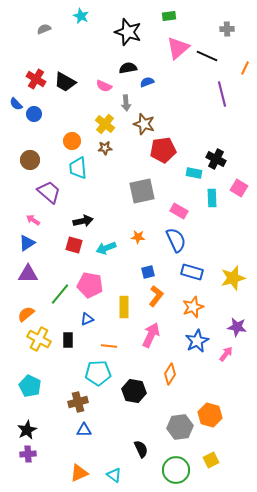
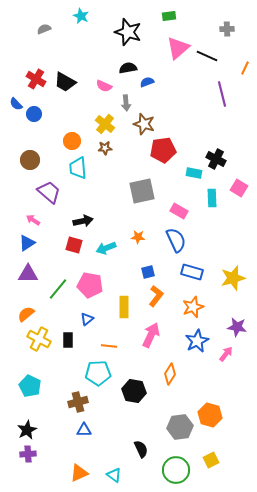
green line at (60, 294): moved 2 px left, 5 px up
blue triangle at (87, 319): rotated 16 degrees counterclockwise
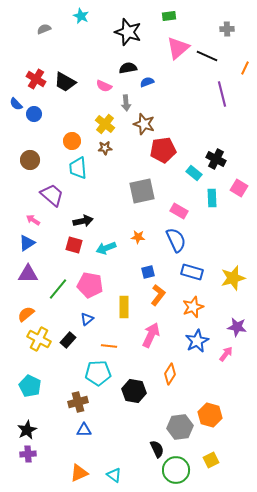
cyan rectangle at (194, 173): rotated 28 degrees clockwise
purple trapezoid at (49, 192): moved 3 px right, 3 px down
orange L-shape at (156, 296): moved 2 px right, 1 px up
black rectangle at (68, 340): rotated 42 degrees clockwise
black semicircle at (141, 449): moved 16 px right
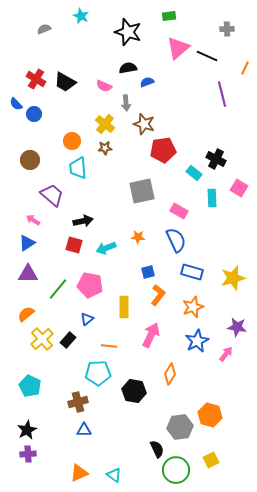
yellow cross at (39, 339): moved 3 px right; rotated 20 degrees clockwise
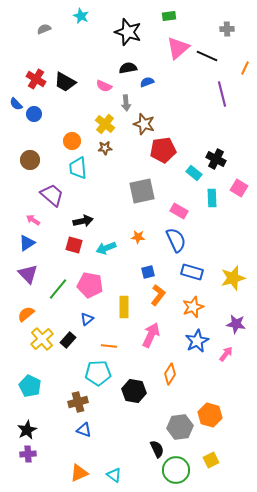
purple triangle at (28, 274): rotated 45 degrees clockwise
purple star at (237, 327): moved 1 px left, 3 px up
blue triangle at (84, 430): rotated 21 degrees clockwise
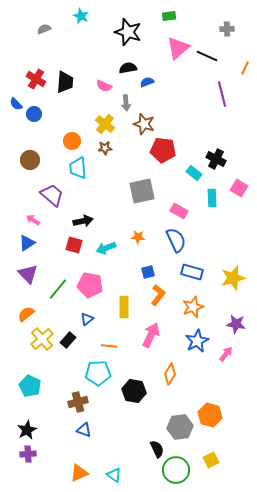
black trapezoid at (65, 82): rotated 115 degrees counterclockwise
red pentagon at (163, 150): rotated 15 degrees clockwise
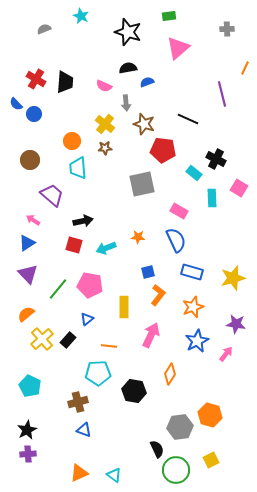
black line at (207, 56): moved 19 px left, 63 px down
gray square at (142, 191): moved 7 px up
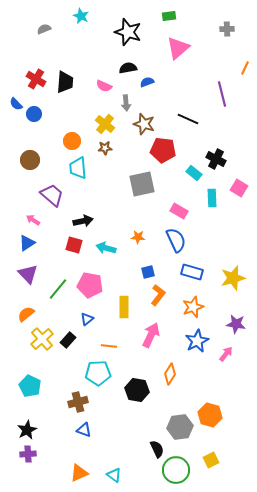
cyan arrow at (106, 248): rotated 36 degrees clockwise
black hexagon at (134, 391): moved 3 px right, 1 px up
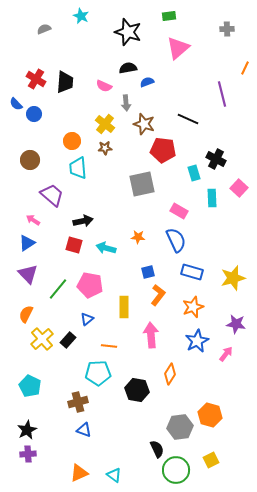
cyan rectangle at (194, 173): rotated 35 degrees clockwise
pink square at (239, 188): rotated 12 degrees clockwise
orange semicircle at (26, 314): rotated 24 degrees counterclockwise
pink arrow at (151, 335): rotated 30 degrees counterclockwise
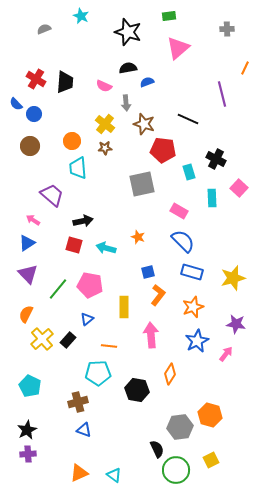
brown circle at (30, 160): moved 14 px up
cyan rectangle at (194, 173): moved 5 px left, 1 px up
orange star at (138, 237): rotated 16 degrees clockwise
blue semicircle at (176, 240): moved 7 px right, 1 px down; rotated 20 degrees counterclockwise
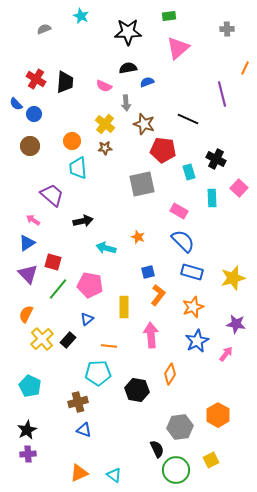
black star at (128, 32): rotated 20 degrees counterclockwise
red square at (74, 245): moved 21 px left, 17 px down
orange hexagon at (210, 415): moved 8 px right; rotated 15 degrees clockwise
